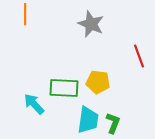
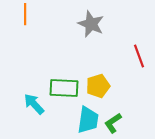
yellow pentagon: moved 4 px down; rotated 25 degrees counterclockwise
green L-shape: rotated 145 degrees counterclockwise
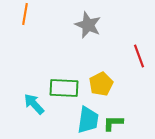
orange line: rotated 10 degrees clockwise
gray star: moved 3 px left, 1 px down
yellow pentagon: moved 3 px right, 2 px up; rotated 10 degrees counterclockwise
green L-shape: rotated 35 degrees clockwise
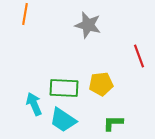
gray star: rotated 8 degrees counterclockwise
yellow pentagon: rotated 20 degrees clockwise
cyan arrow: rotated 20 degrees clockwise
cyan trapezoid: moved 25 px left; rotated 116 degrees clockwise
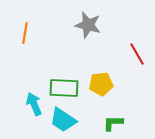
orange line: moved 19 px down
red line: moved 2 px left, 2 px up; rotated 10 degrees counterclockwise
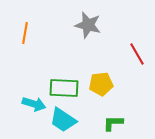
cyan arrow: rotated 130 degrees clockwise
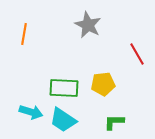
gray star: rotated 12 degrees clockwise
orange line: moved 1 px left, 1 px down
yellow pentagon: moved 2 px right
cyan arrow: moved 3 px left, 8 px down
green L-shape: moved 1 px right, 1 px up
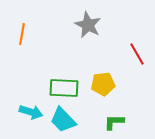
orange line: moved 2 px left
cyan trapezoid: rotated 12 degrees clockwise
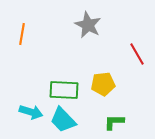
green rectangle: moved 2 px down
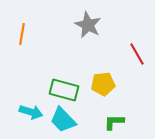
green rectangle: rotated 12 degrees clockwise
